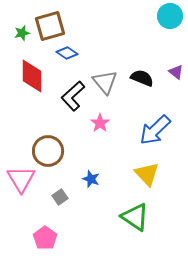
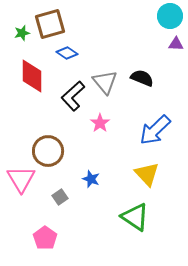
brown square: moved 2 px up
purple triangle: moved 28 px up; rotated 35 degrees counterclockwise
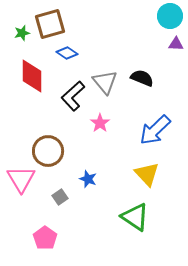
blue star: moved 3 px left
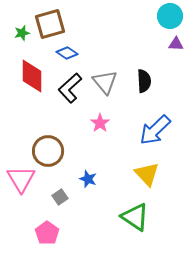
black semicircle: moved 2 px right, 3 px down; rotated 65 degrees clockwise
black L-shape: moved 3 px left, 8 px up
pink pentagon: moved 2 px right, 5 px up
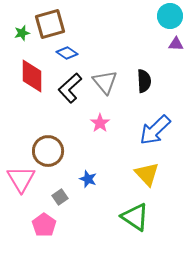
pink pentagon: moved 3 px left, 8 px up
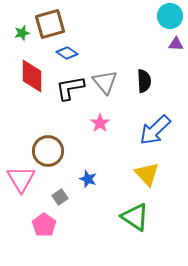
black L-shape: rotated 32 degrees clockwise
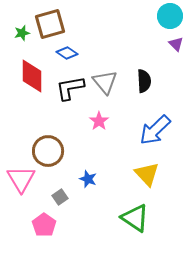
purple triangle: rotated 42 degrees clockwise
pink star: moved 1 px left, 2 px up
green triangle: moved 1 px down
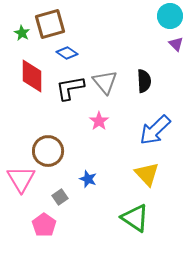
green star: rotated 28 degrees counterclockwise
